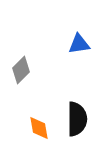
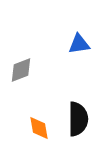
gray diamond: rotated 24 degrees clockwise
black semicircle: moved 1 px right
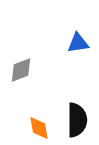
blue triangle: moved 1 px left, 1 px up
black semicircle: moved 1 px left, 1 px down
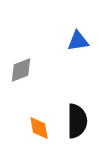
blue triangle: moved 2 px up
black semicircle: moved 1 px down
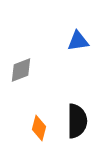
orange diamond: rotated 25 degrees clockwise
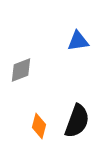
black semicircle: rotated 20 degrees clockwise
orange diamond: moved 2 px up
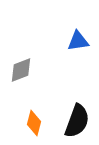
orange diamond: moved 5 px left, 3 px up
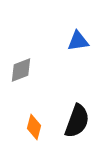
orange diamond: moved 4 px down
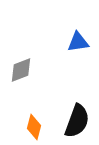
blue triangle: moved 1 px down
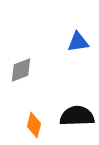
black semicircle: moved 5 px up; rotated 112 degrees counterclockwise
orange diamond: moved 2 px up
